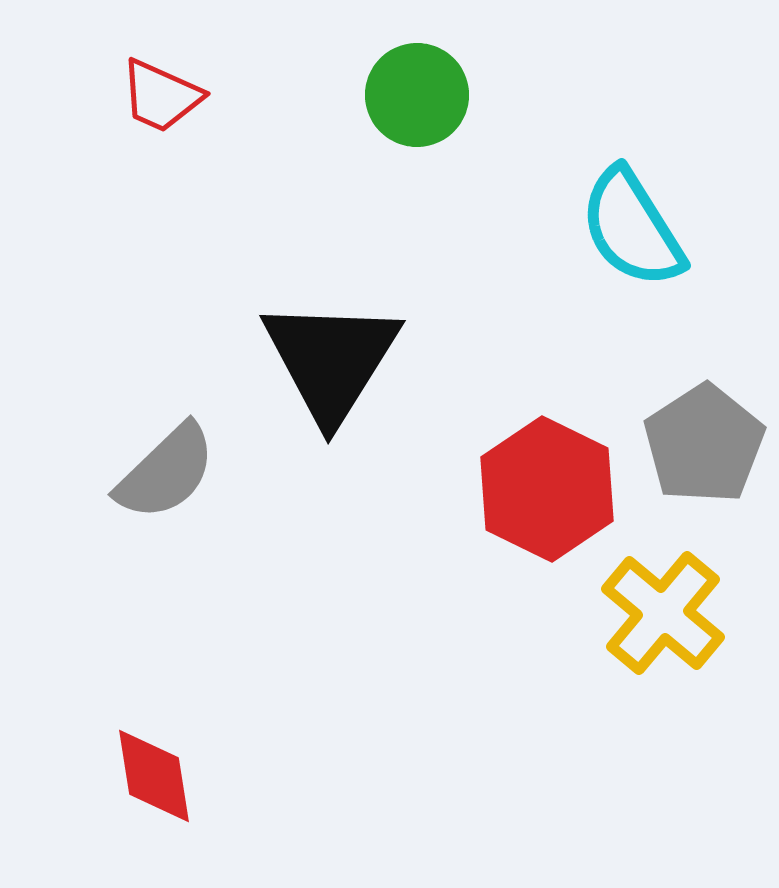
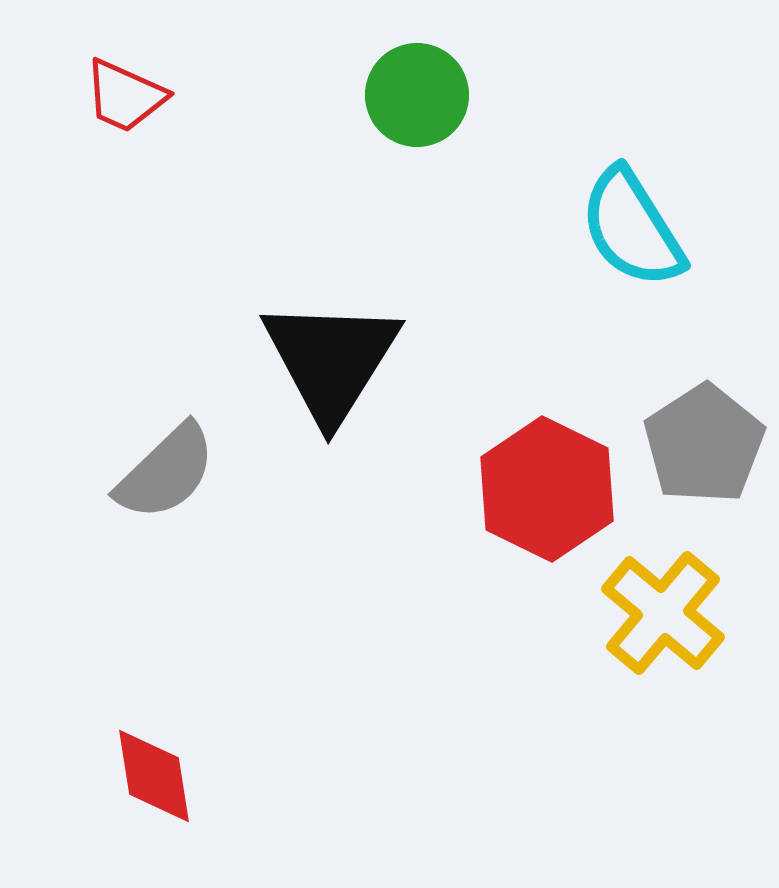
red trapezoid: moved 36 px left
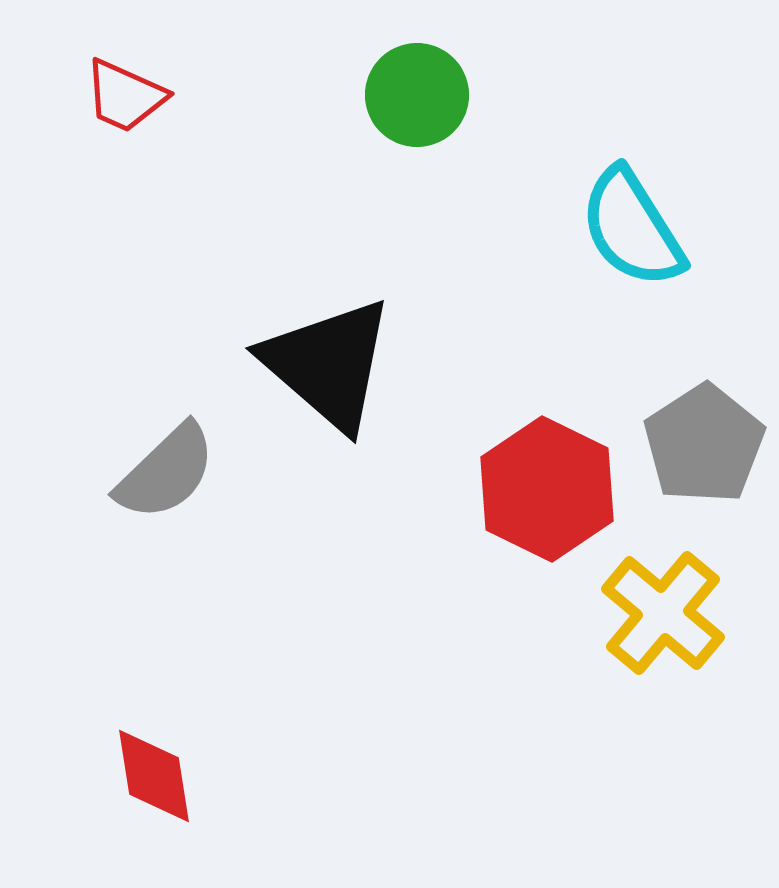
black triangle: moved 3 px left, 4 px down; rotated 21 degrees counterclockwise
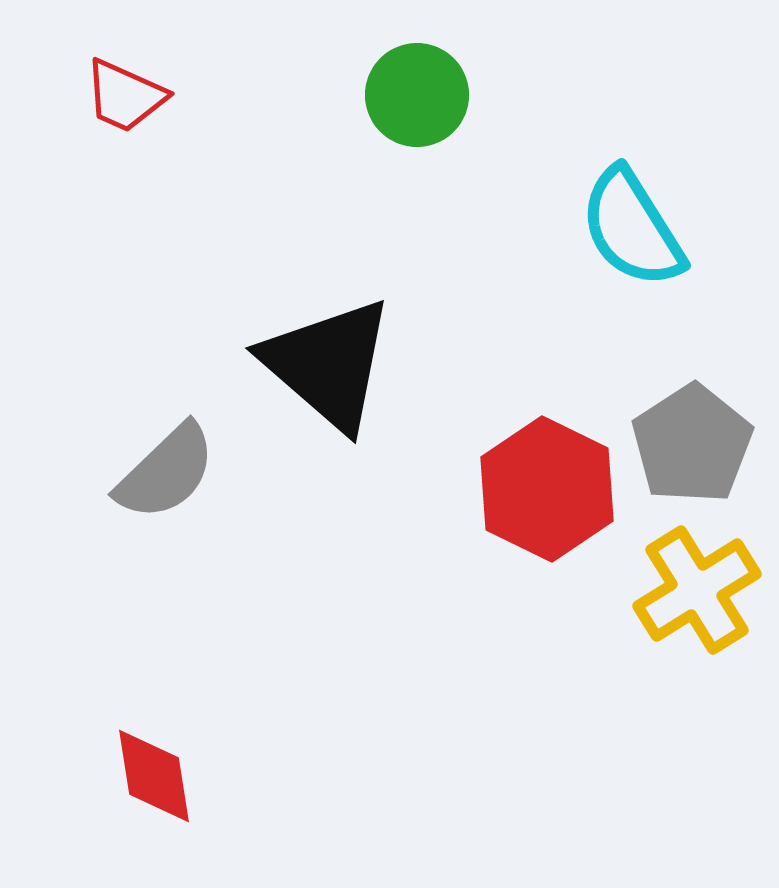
gray pentagon: moved 12 px left
yellow cross: moved 34 px right, 23 px up; rotated 18 degrees clockwise
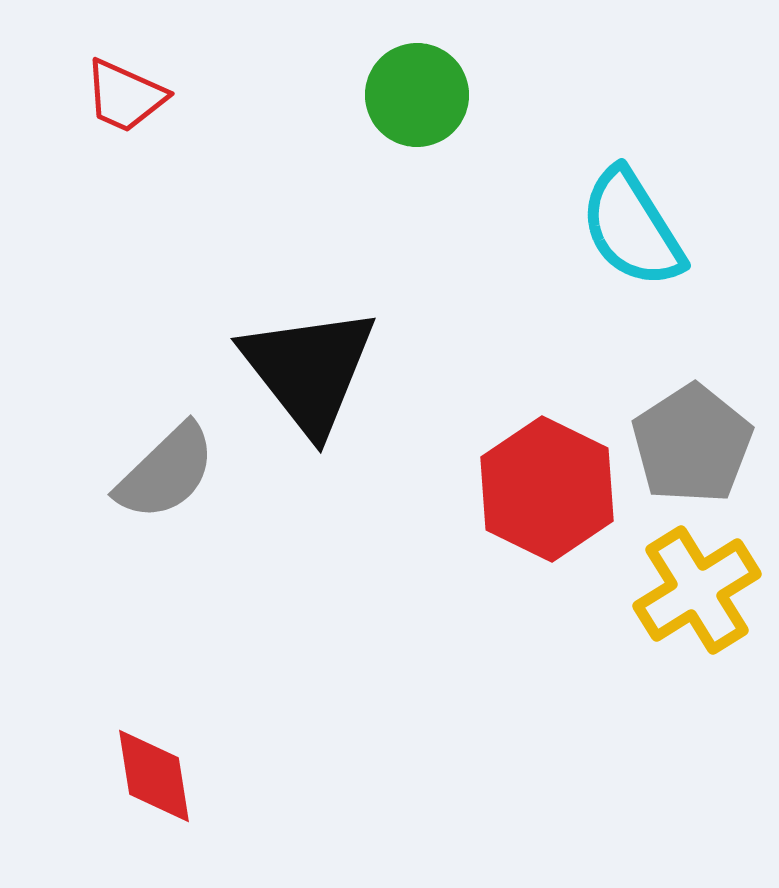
black triangle: moved 19 px left, 6 px down; rotated 11 degrees clockwise
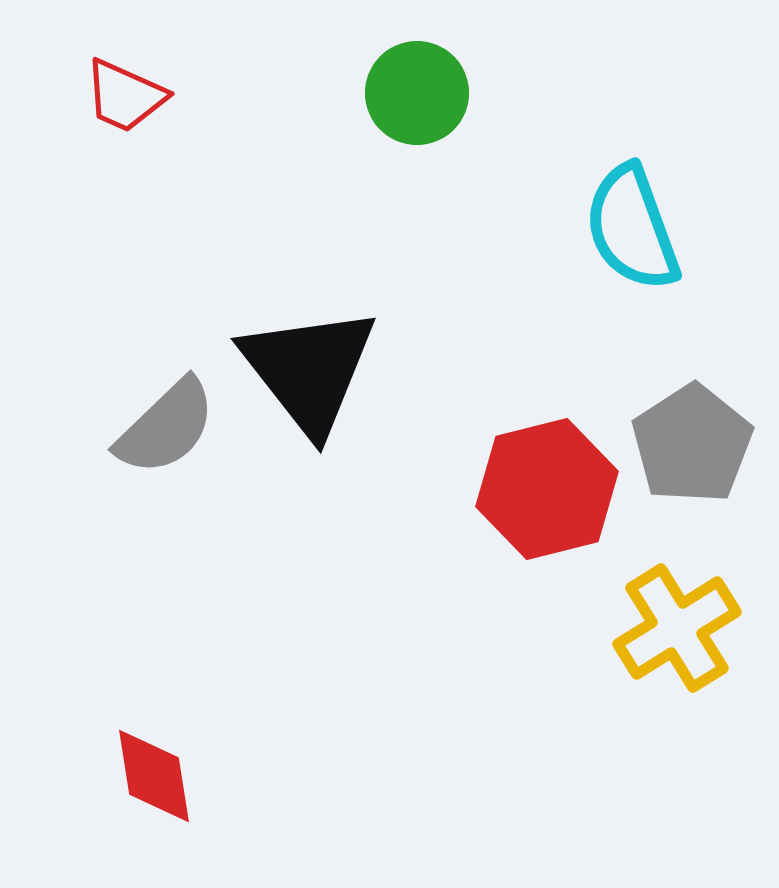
green circle: moved 2 px up
cyan semicircle: rotated 12 degrees clockwise
gray semicircle: moved 45 px up
red hexagon: rotated 20 degrees clockwise
yellow cross: moved 20 px left, 38 px down
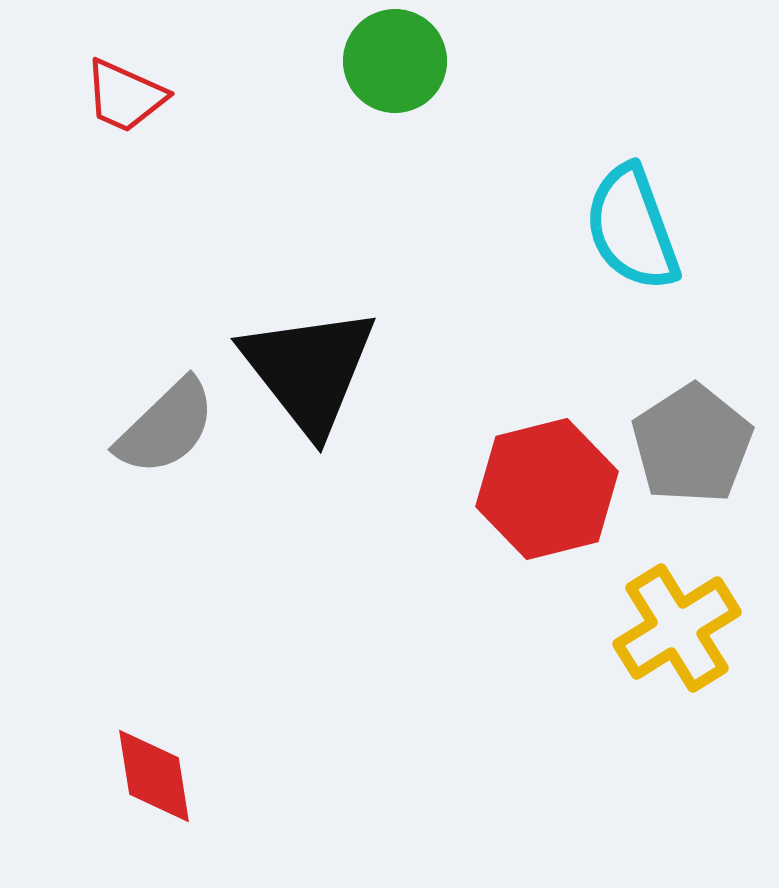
green circle: moved 22 px left, 32 px up
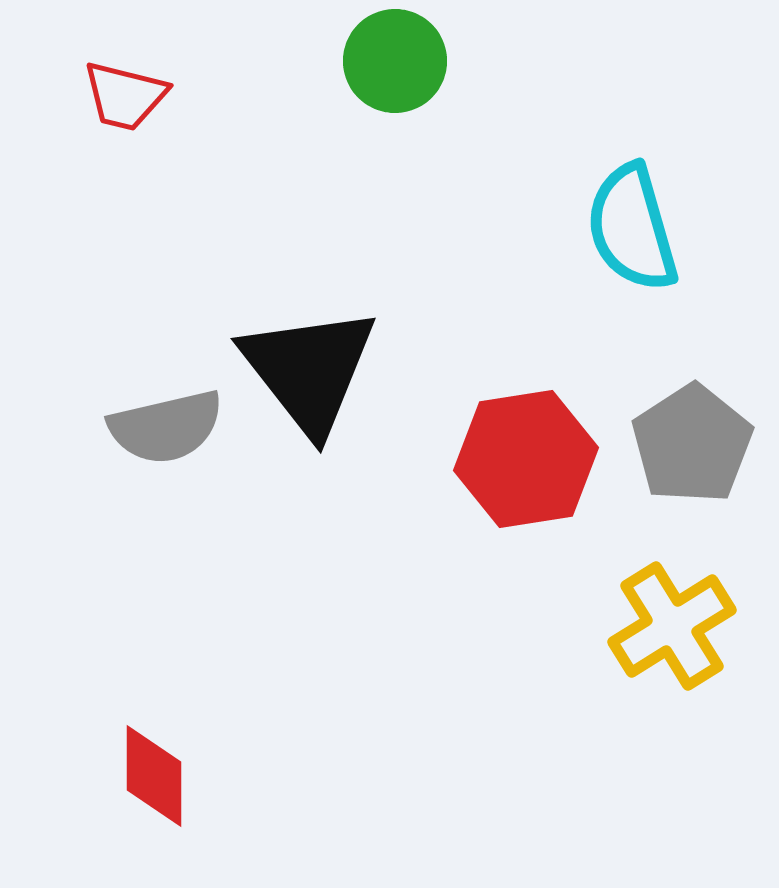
red trapezoid: rotated 10 degrees counterclockwise
cyan semicircle: rotated 4 degrees clockwise
gray semicircle: rotated 31 degrees clockwise
red hexagon: moved 21 px left, 30 px up; rotated 5 degrees clockwise
yellow cross: moved 5 px left, 2 px up
red diamond: rotated 9 degrees clockwise
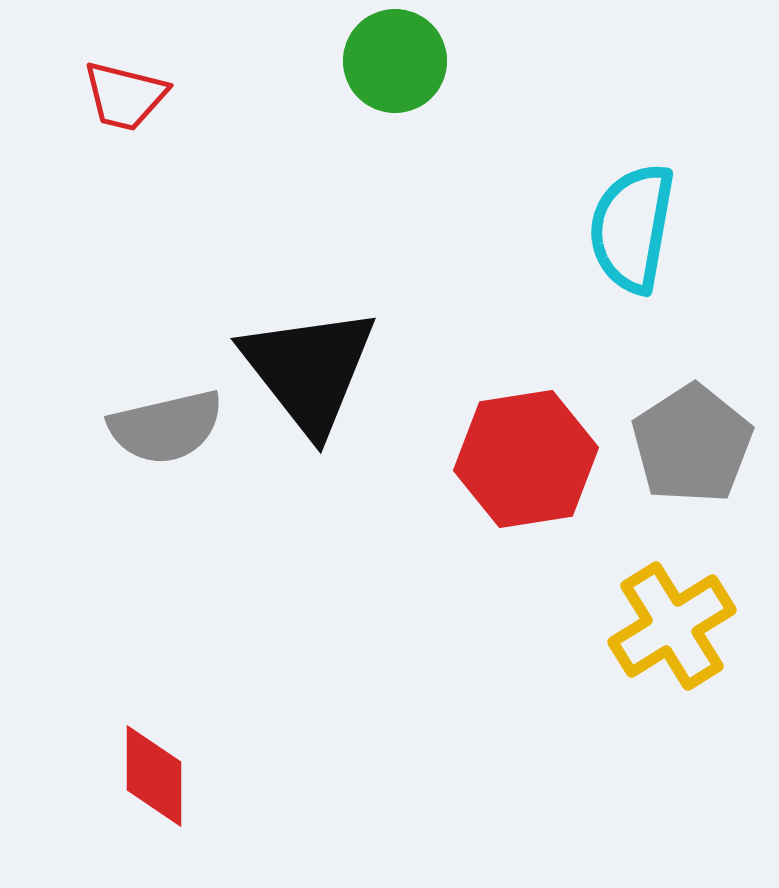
cyan semicircle: rotated 26 degrees clockwise
